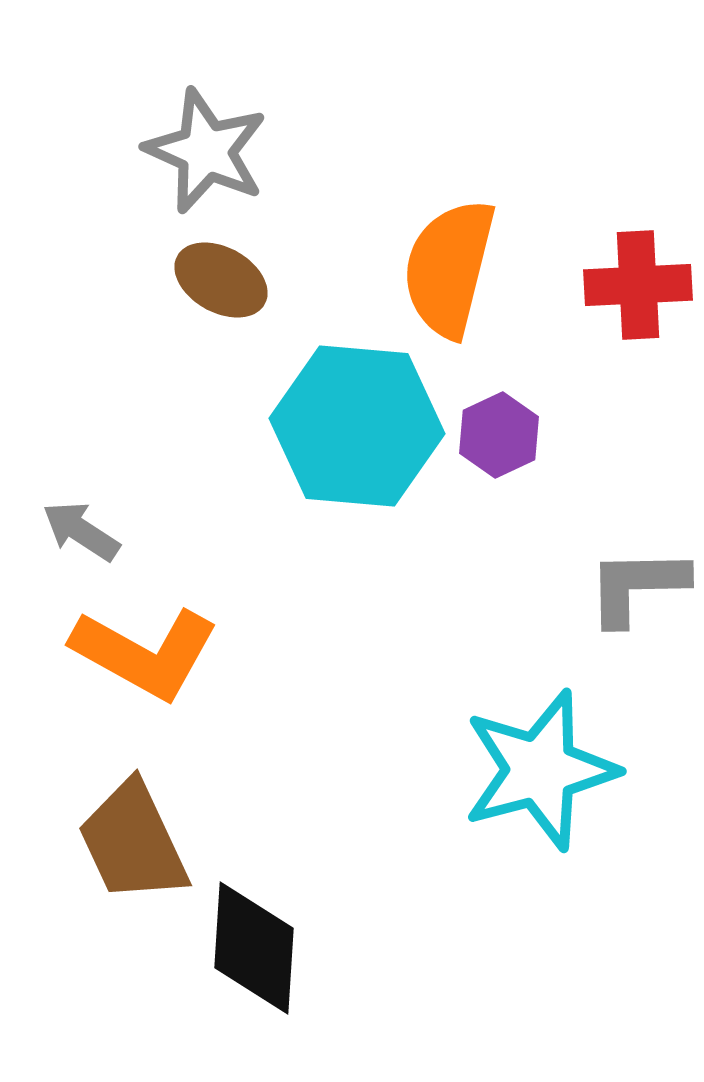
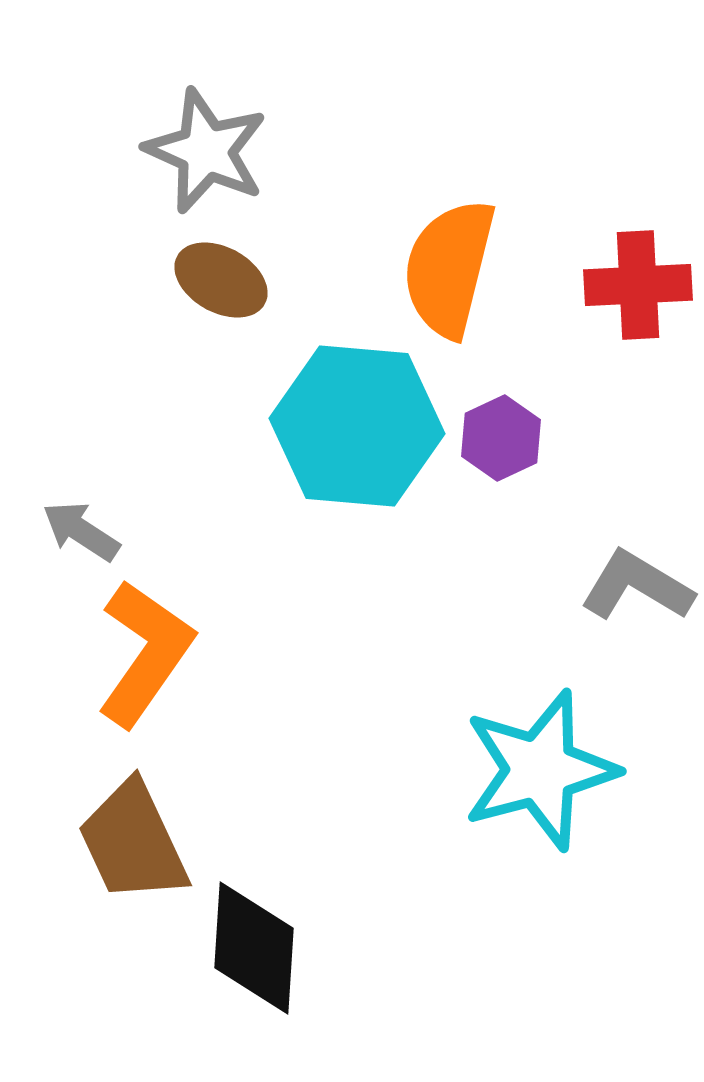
purple hexagon: moved 2 px right, 3 px down
gray L-shape: rotated 32 degrees clockwise
orange L-shape: rotated 84 degrees counterclockwise
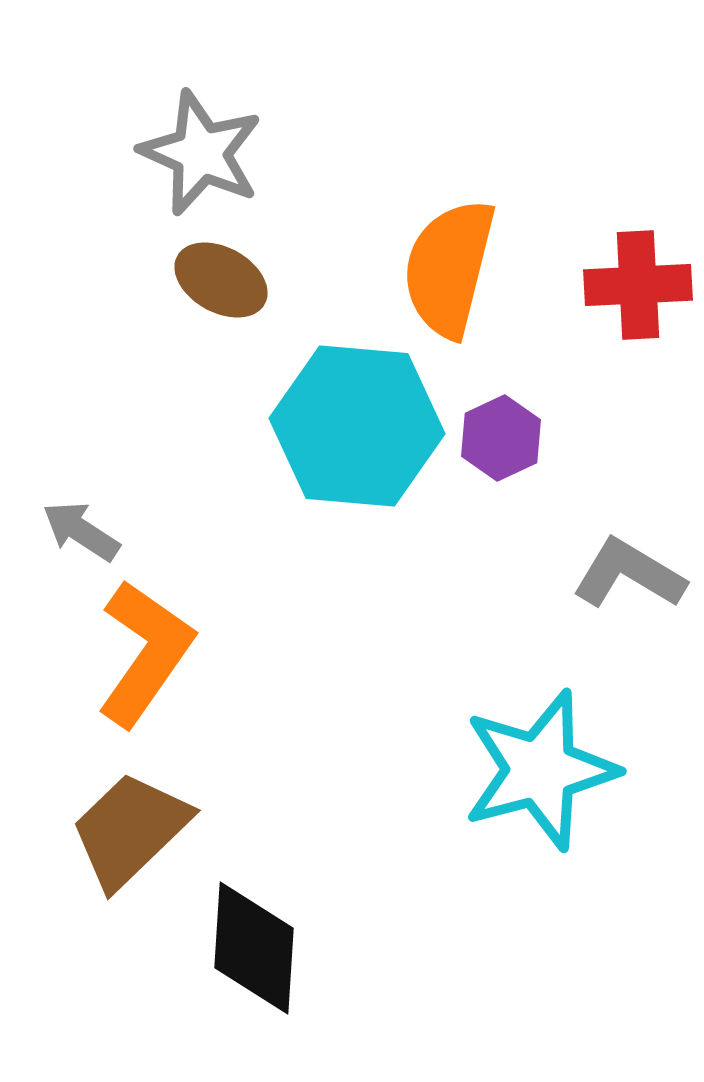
gray star: moved 5 px left, 2 px down
gray L-shape: moved 8 px left, 12 px up
brown trapezoid: moved 3 px left, 12 px up; rotated 71 degrees clockwise
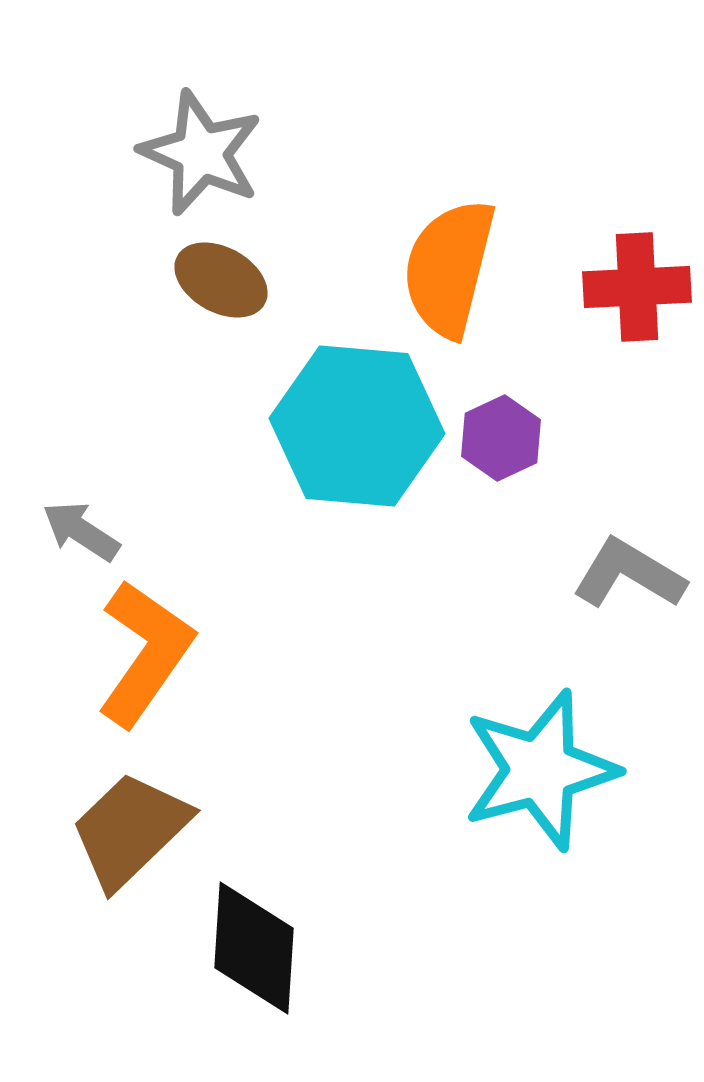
red cross: moved 1 px left, 2 px down
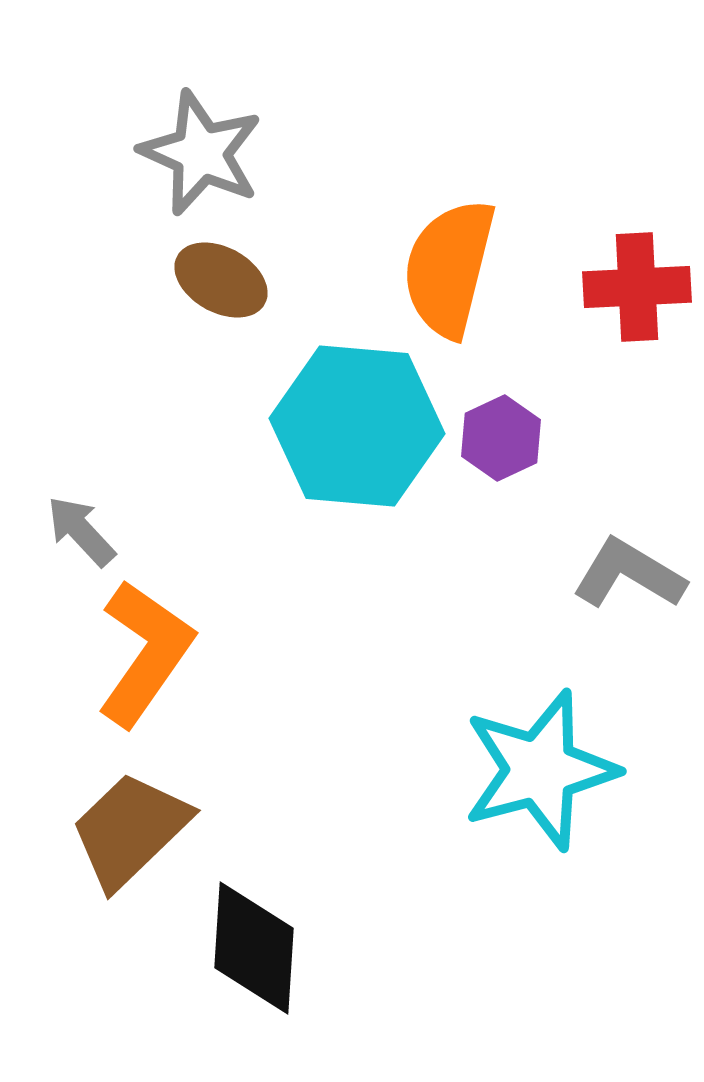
gray arrow: rotated 14 degrees clockwise
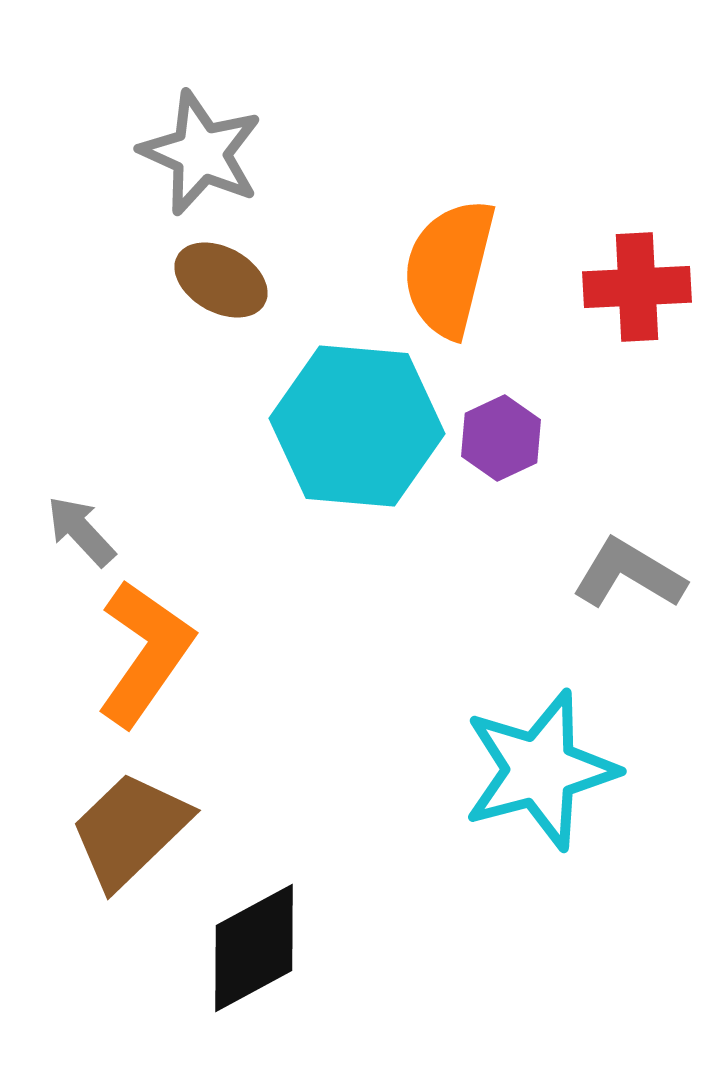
black diamond: rotated 58 degrees clockwise
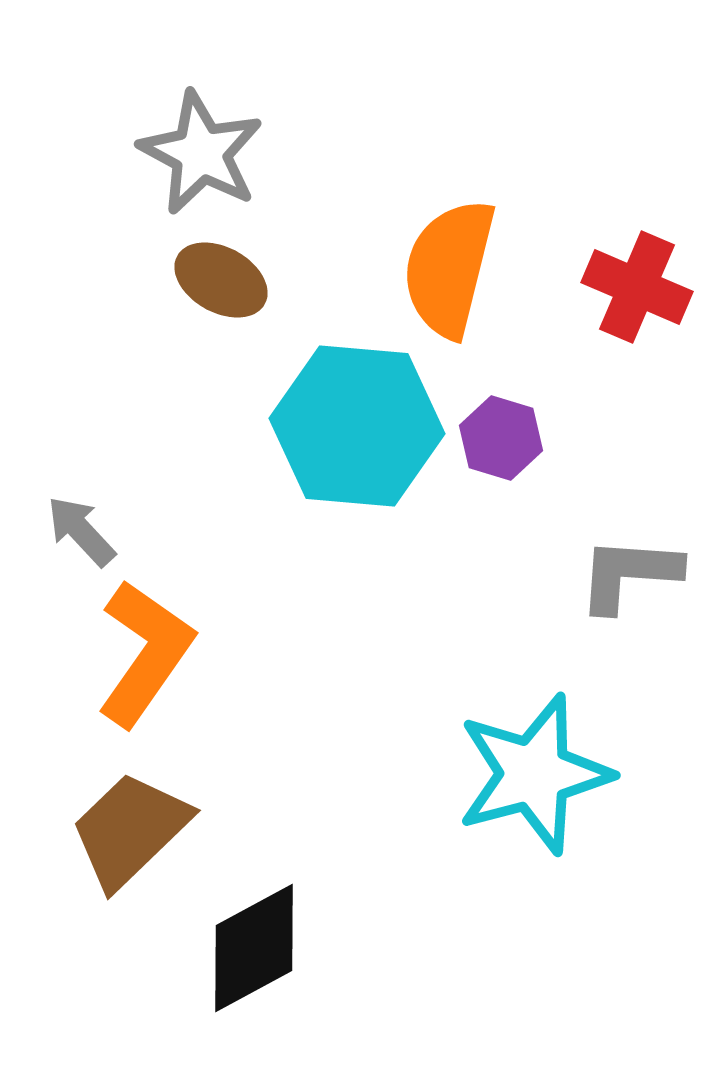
gray star: rotated 4 degrees clockwise
red cross: rotated 26 degrees clockwise
purple hexagon: rotated 18 degrees counterclockwise
gray L-shape: rotated 27 degrees counterclockwise
cyan star: moved 6 px left, 4 px down
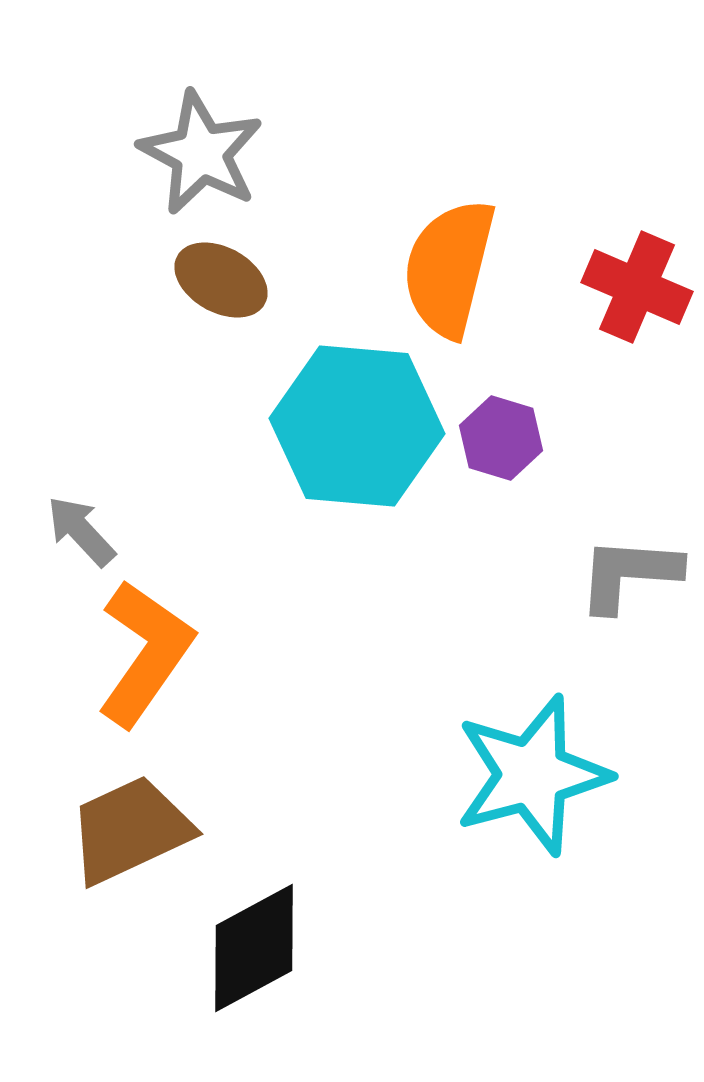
cyan star: moved 2 px left, 1 px down
brown trapezoid: rotated 19 degrees clockwise
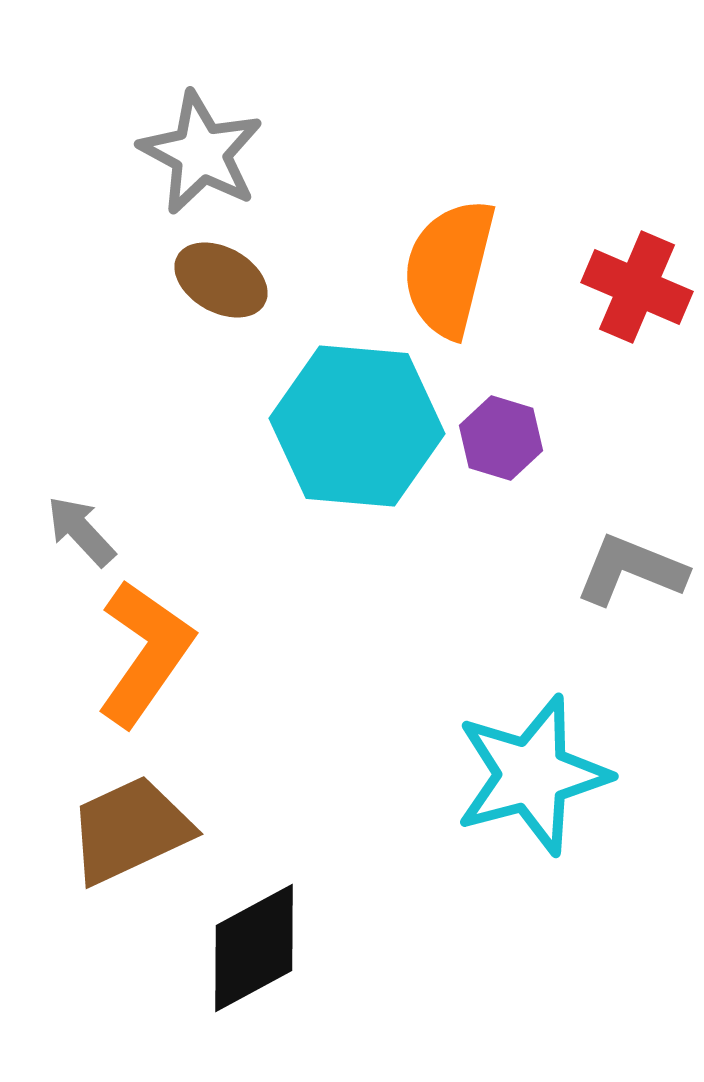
gray L-shape: moved 2 px right, 4 px up; rotated 18 degrees clockwise
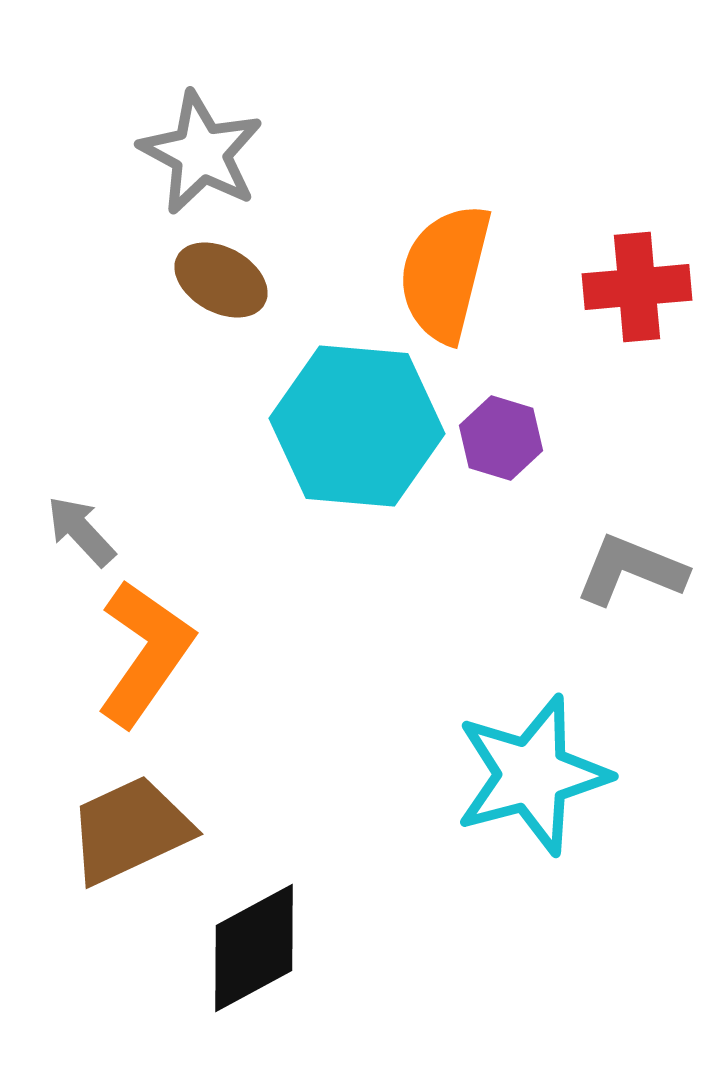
orange semicircle: moved 4 px left, 5 px down
red cross: rotated 28 degrees counterclockwise
